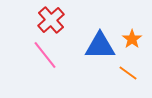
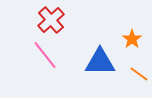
blue triangle: moved 16 px down
orange line: moved 11 px right, 1 px down
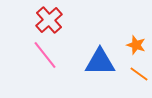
red cross: moved 2 px left
orange star: moved 4 px right, 6 px down; rotated 18 degrees counterclockwise
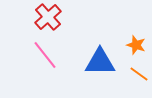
red cross: moved 1 px left, 3 px up
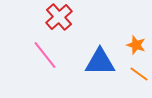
red cross: moved 11 px right
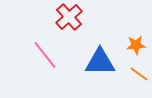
red cross: moved 10 px right
orange star: rotated 24 degrees counterclockwise
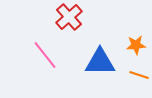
orange line: moved 1 px down; rotated 18 degrees counterclockwise
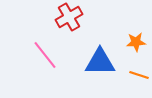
red cross: rotated 12 degrees clockwise
orange star: moved 3 px up
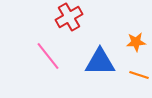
pink line: moved 3 px right, 1 px down
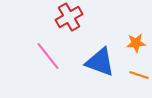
orange star: moved 1 px down
blue triangle: rotated 20 degrees clockwise
